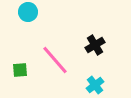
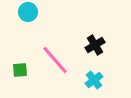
cyan cross: moved 1 px left, 5 px up
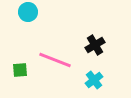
pink line: rotated 28 degrees counterclockwise
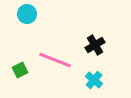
cyan circle: moved 1 px left, 2 px down
green square: rotated 21 degrees counterclockwise
cyan cross: rotated 12 degrees counterclockwise
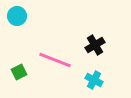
cyan circle: moved 10 px left, 2 px down
green square: moved 1 px left, 2 px down
cyan cross: rotated 12 degrees counterclockwise
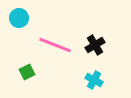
cyan circle: moved 2 px right, 2 px down
pink line: moved 15 px up
green square: moved 8 px right
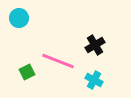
pink line: moved 3 px right, 16 px down
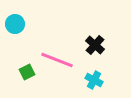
cyan circle: moved 4 px left, 6 px down
black cross: rotated 18 degrees counterclockwise
pink line: moved 1 px left, 1 px up
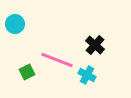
cyan cross: moved 7 px left, 5 px up
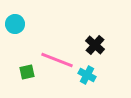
green square: rotated 14 degrees clockwise
